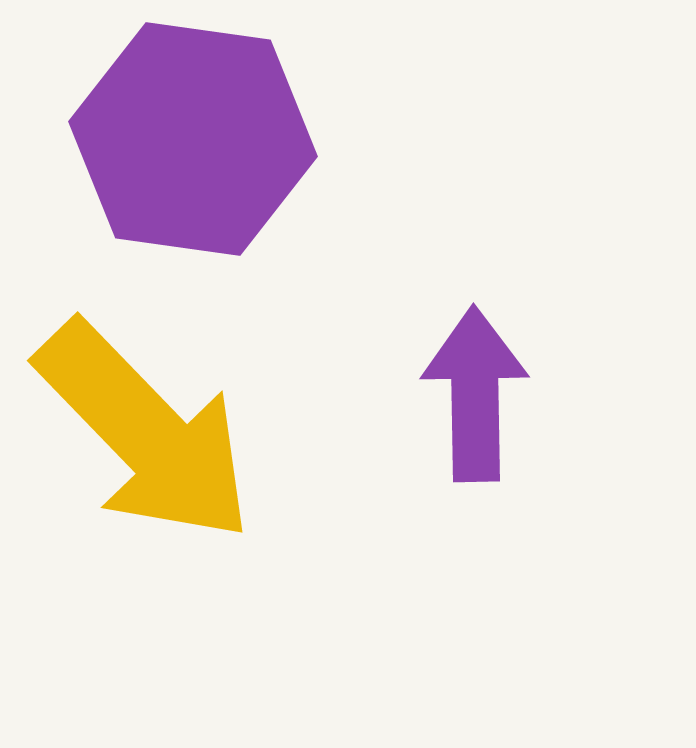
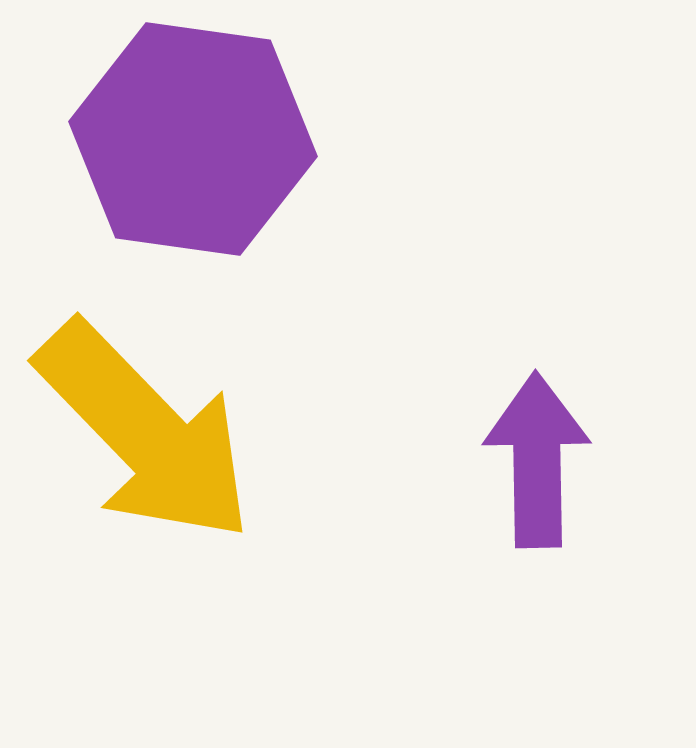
purple arrow: moved 62 px right, 66 px down
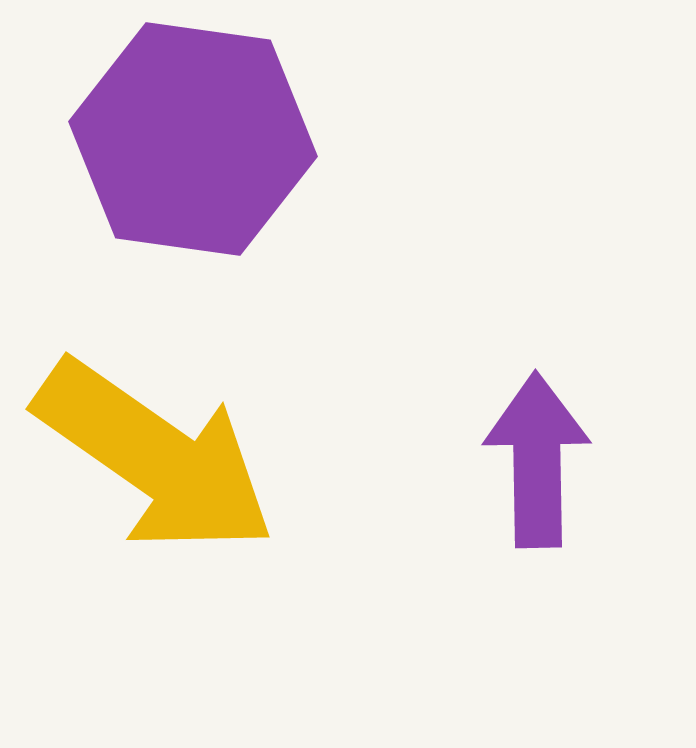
yellow arrow: moved 10 px right, 25 px down; rotated 11 degrees counterclockwise
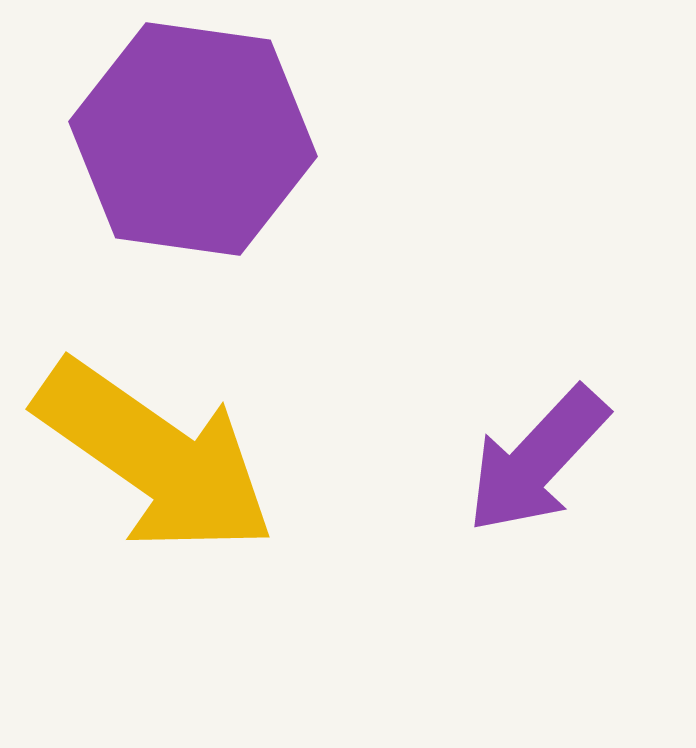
purple arrow: rotated 136 degrees counterclockwise
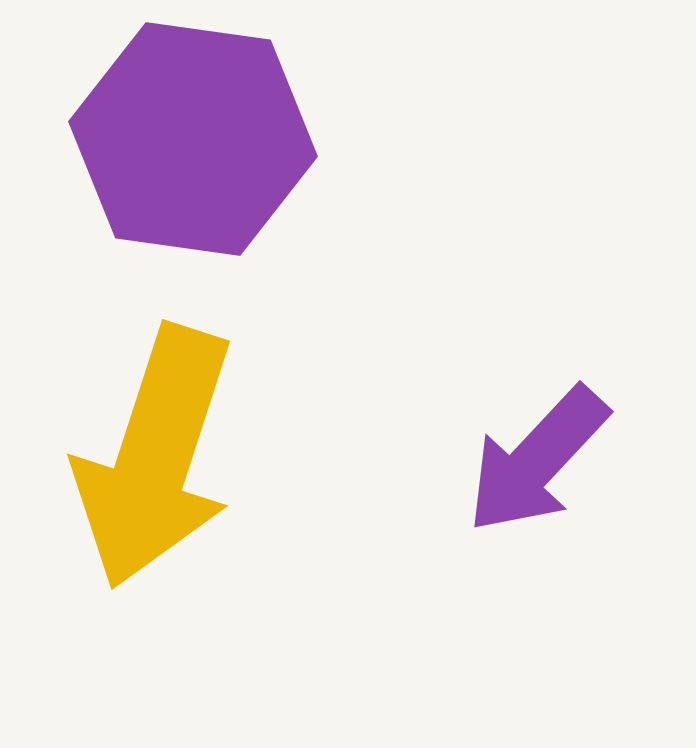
yellow arrow: rotated 73 degrees clockwise
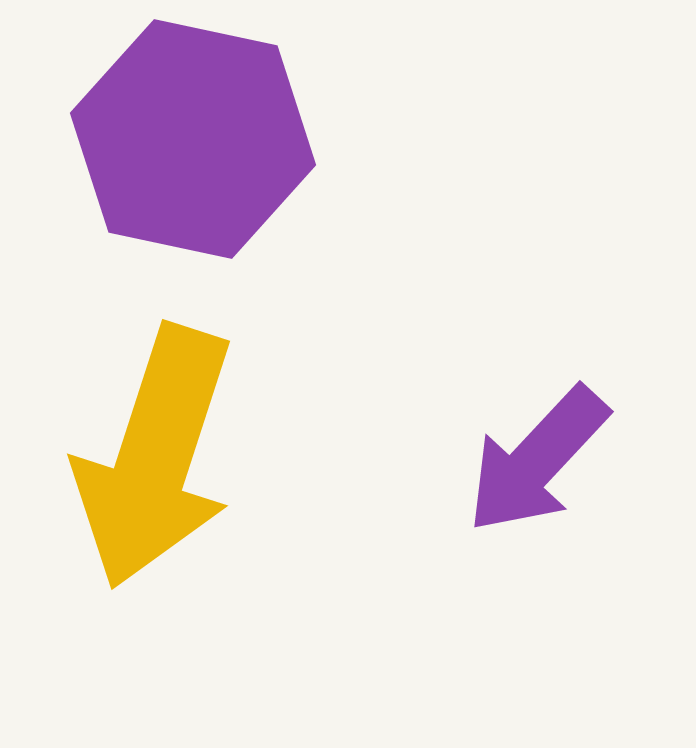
purple hexagon: rotated 4 degrees clockwise
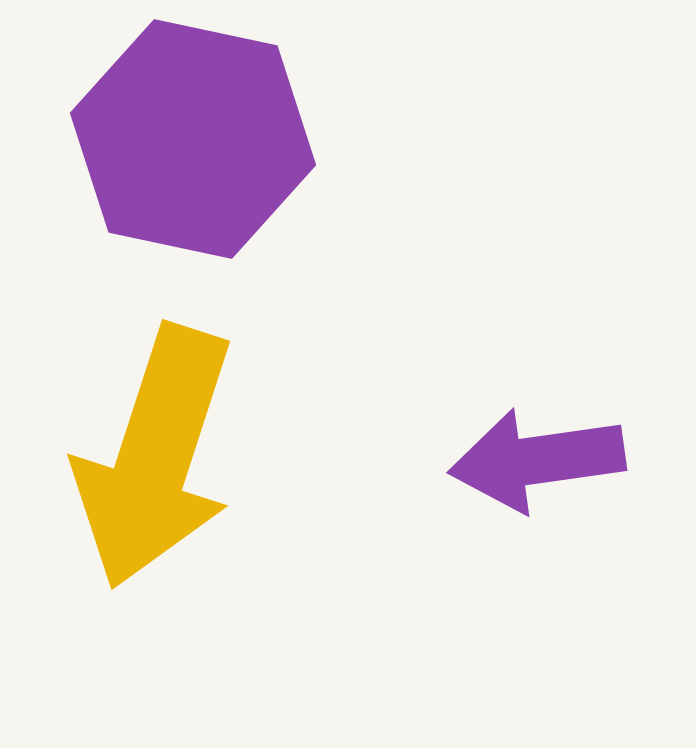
purple arrow: rotated 39 degrees clockwise
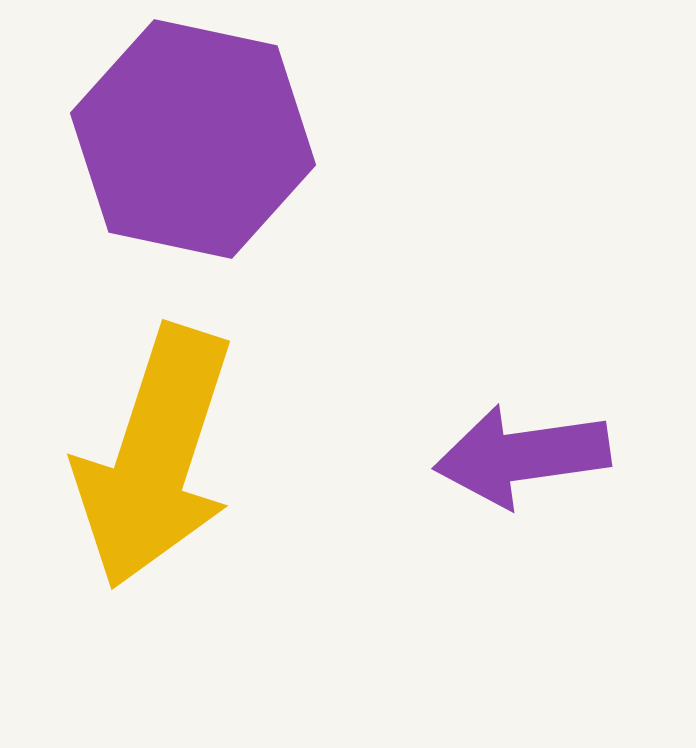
purple arrow: moved 15 px left, 4 px up
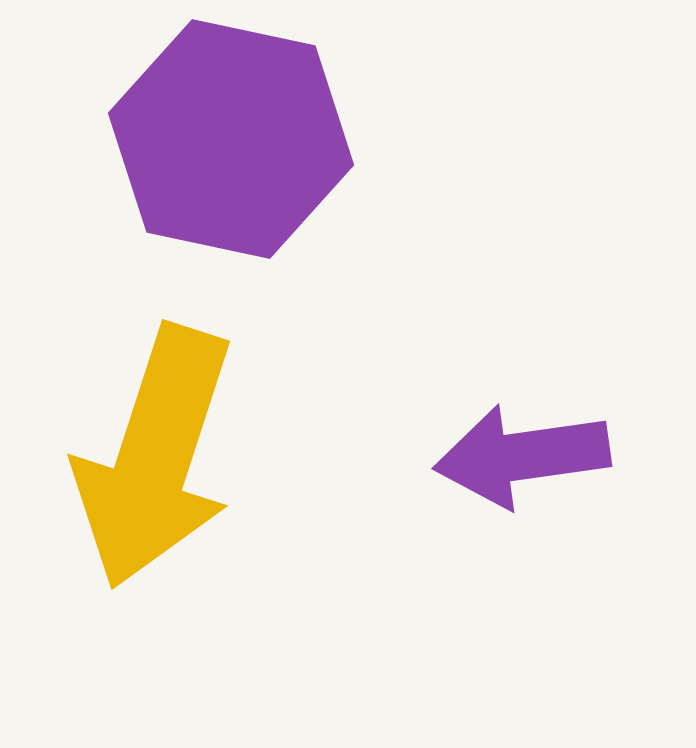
purple hexagon: moved 38 px right
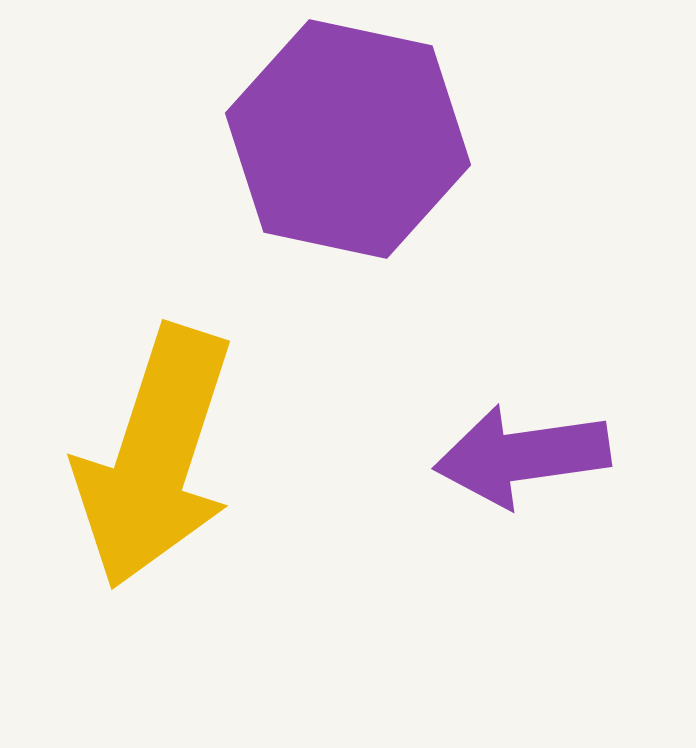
purple hexagon: moved 117 px right
